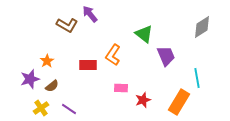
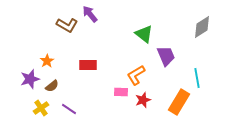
orange L-shape: moved 23 px right, 20 px down; rotated 25 degrees clockwise
pink rectangle: moved 4 px down
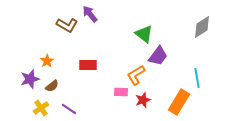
purple trapezoid: moved 8 px left; rotated 60 degrees clockwise
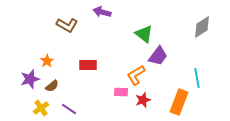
purple arrow: moved 12 px right, 2 px up; rotated 36 degrees counterclockwise
orange rectangle: rotated 10 degrees counterclockwise
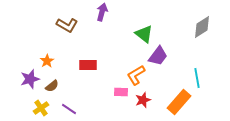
purple arrow: rotated 90 degrees clockwise
orange rectangle: rotated 20 degrees clockwise
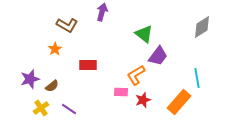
orange star: moved 8 px right, 12 px up
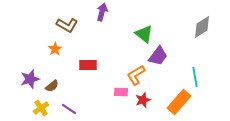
cyan line: moved 2 px left, 1 px up
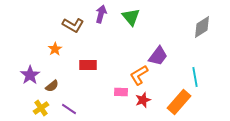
purple arrow: moved 1 px left, 2 px down
brown L-shape: moved 6 px right
green triangle: moved 13 px left, 17 px up; rotated 12 degrees clockwise
orange L-shape: moved 3 px right
purple star: moved 4 px up; rotated 18 degrees counterclockwise
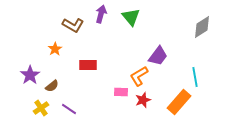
orange L-shape: moved 1 px down
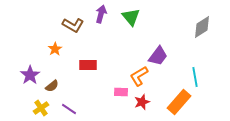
red star: moved 1 px left, 2 px down
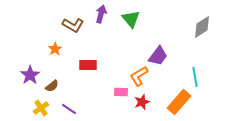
green triangle: moved 2 px down
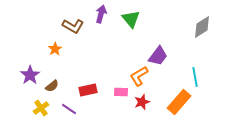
brown L-shape: moved 1 px down
red rectangle: moved 25 px down; rotated 12 degrees counterclockwise
